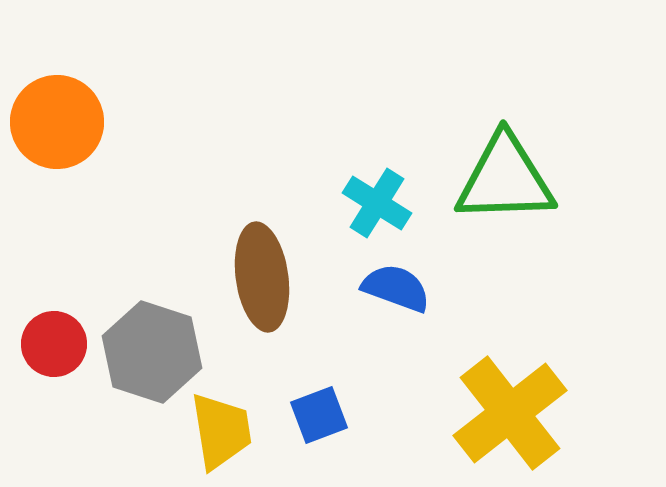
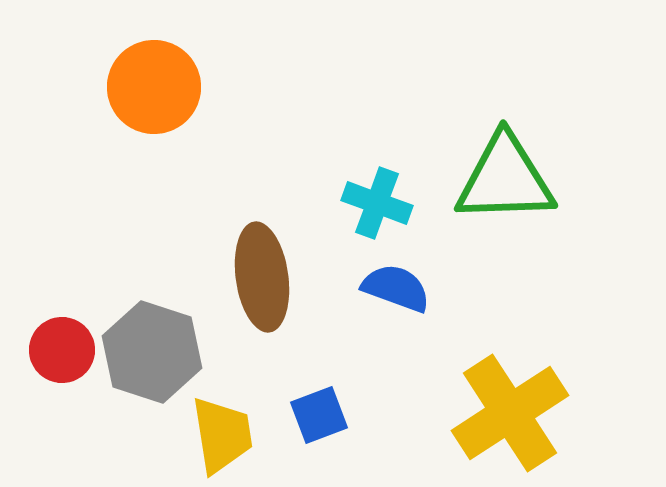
orange circle: moved 97 px right, 35 px up
cyan cross: rotated 12 degrees counterclockwise
red circle: moved 8 px right, 6 px down
yellow cross: rotated 5 degrees clockwise
yellow trapezoid: moved 1 px right, 4 px down
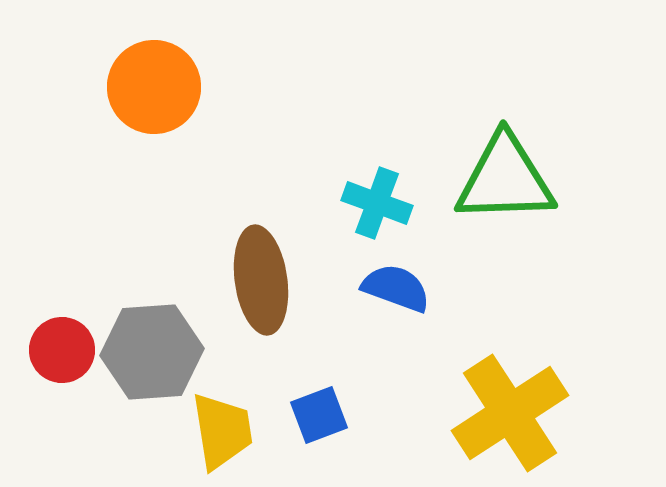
brown ellipse: moved 1 px left, 3 px down
gray hexagon: rotated 22 degrees counterclockwise
yellow trapezoid: moved 4 px up
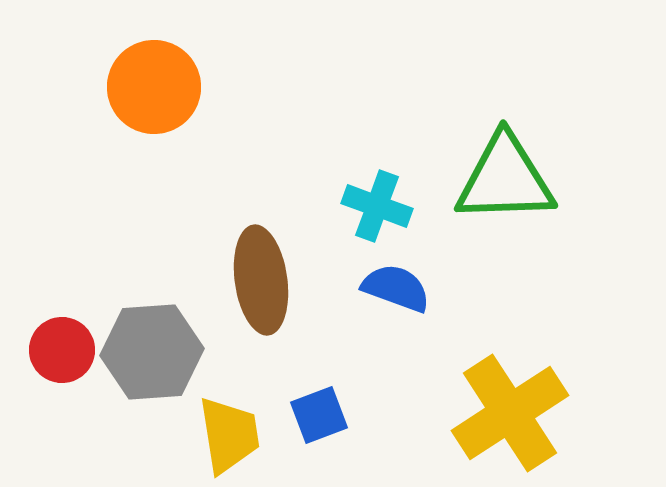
cyan cross: moved 3 px down
yellow trapezoid: moved 7 px right, 4 px down
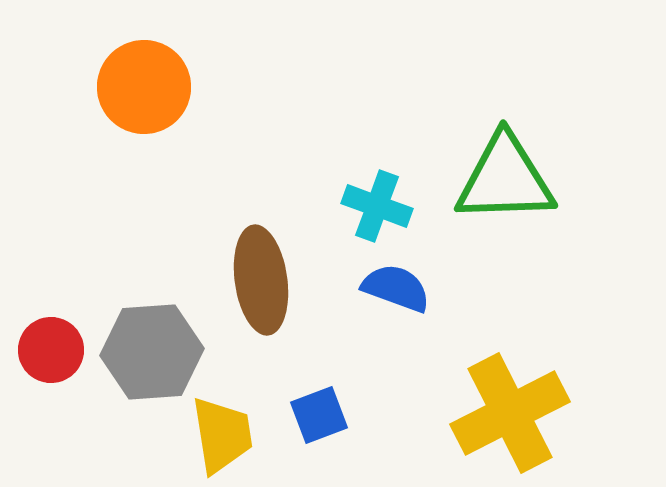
orange circle: moved 10 px left
red circle: moved 11 px left
yellow cross: rotated 6 degrees clockwise
yellow trapezoid: moved 7 px left
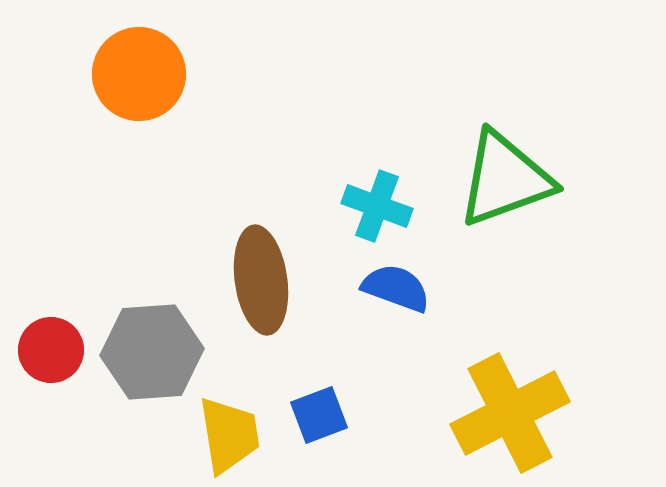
orange circle: moved 5 px left, 13 px up
green triangle: rotated 18 degrees counterclockwise
yellow trapezoid: moved 7 px right
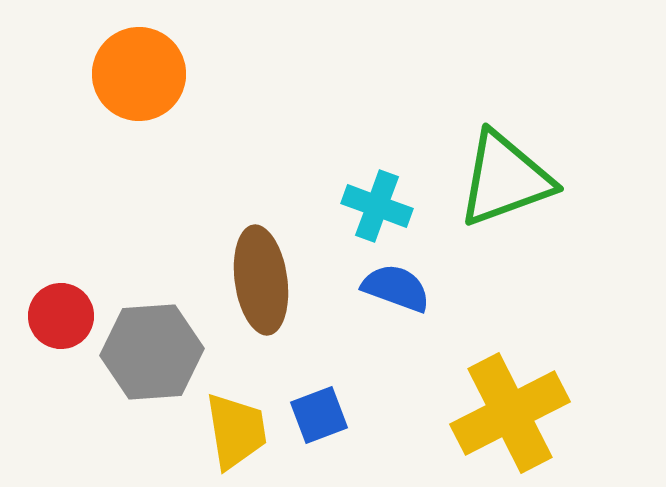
red circle: moved 10 px right, 34 px up
yellow trapezoid: moved 7 px right, 4 px up
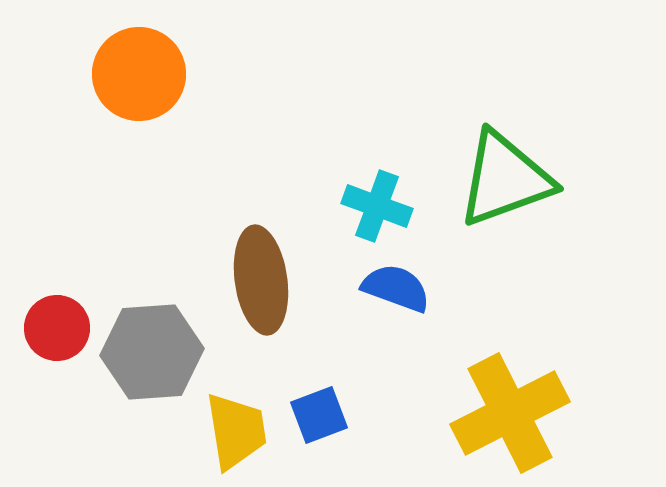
red circle: moved 4 px left, 12 px down
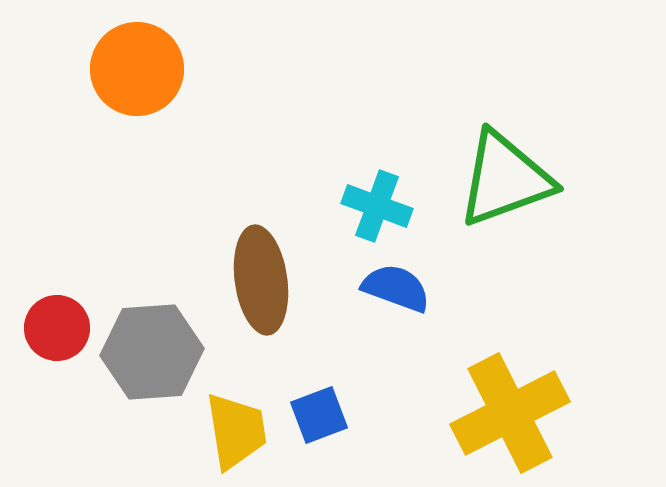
orange circle: moved 2 px left, 5 px up
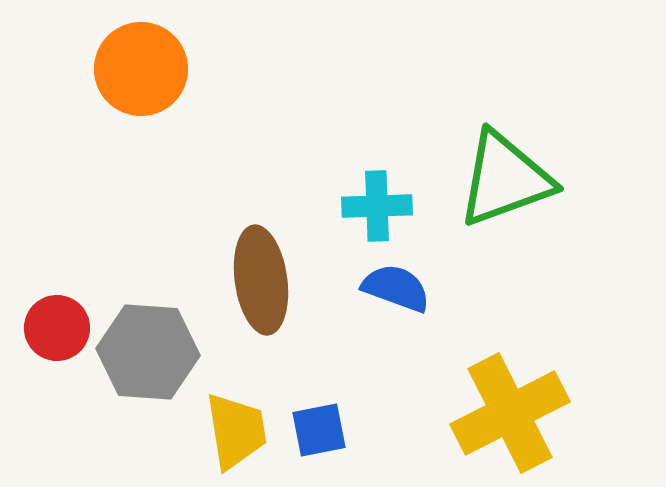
orange circle: moved 4 px right
cyan cross: rotated 22 degrees counterclockwise
gray hexagon: moved 4 px left; rotated 8 degrees clockwise
blue square: moved 15 px down; rotated 10 degrees clockwise
